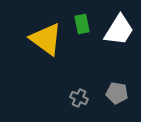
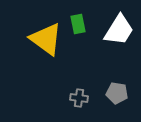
green rectangle: moved 4 px left
gray cross: rotated 18 degrees counterclockwise
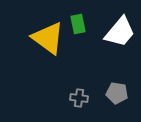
white trapezoid: moved 1 px right, 2 px down; rotated 8 degrees clockwise
yellow triangle: moved 2 px right, 1 px up
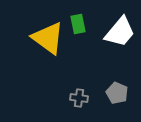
gray pentagon: rotated 15 degrees clockwise
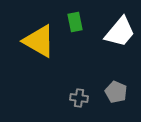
green rectangle: moved 3 px left, 2 px up
yellow triangle: moved 9 px left, 3 px down; rotated 6 degrees counterclockwise
gray pentagon: moved 1 px left, 1 px up
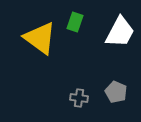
green rectangle: rotated 30 degrees clockwise
white trapezoid: rotated 12 degrees counterclockwise
yellow triangle: moved 1 px right, 3 px up; rotated 6 degrees clockwise
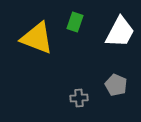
yellow triangle: moved 3 px left; rotated 15 degrees counterclockwise
gray pentagon: moved 7 px up
gray cross: rotated 12 degrees counterclockwise
